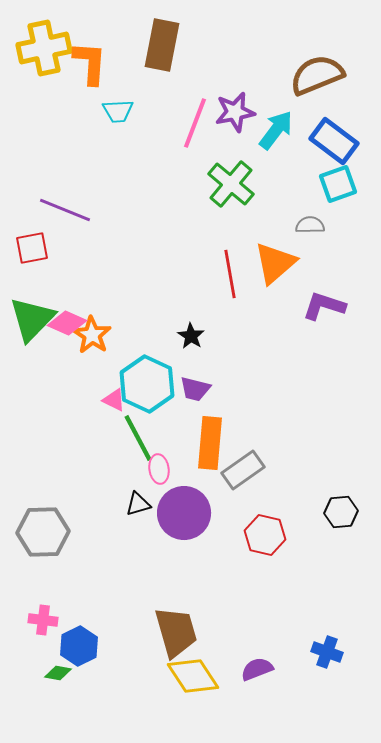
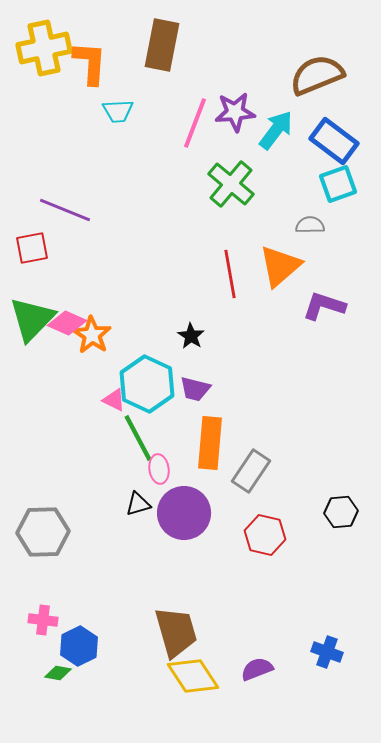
purple star: rotated 6 degrees clockwise
orange triangle: moved 5 px right, 3 px down
gray rectangle: moved 8 px right, 1 px down; rotated 21 degrees counterclockwise
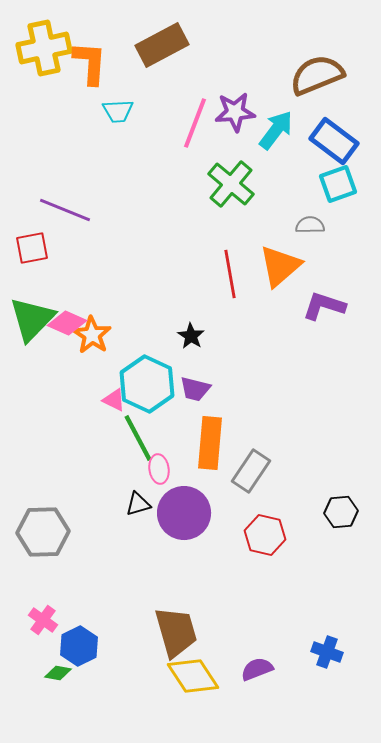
brown rectangle: rotated 51 degrees clockwise
pink cross: rotated 28 degrees clockwise
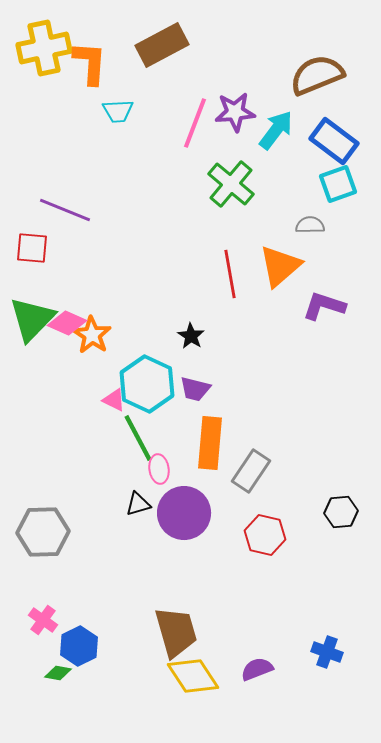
red square: rotated 16 degrees clockwise
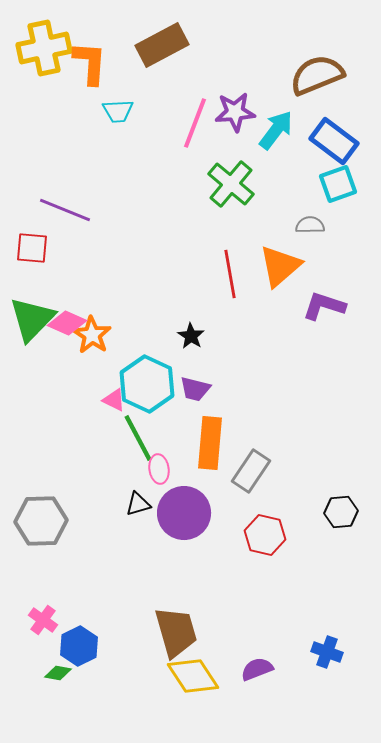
gray hexagon: moved 2 px left, 11 px up
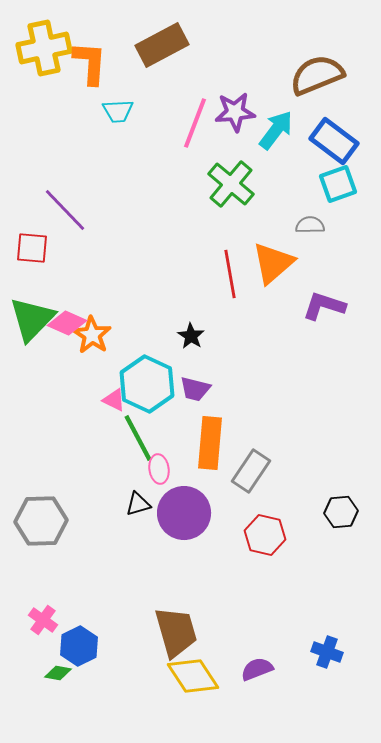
purple line: rotated 24 degrees clockwise
orange triangle: moved 7 px left, 3 px up
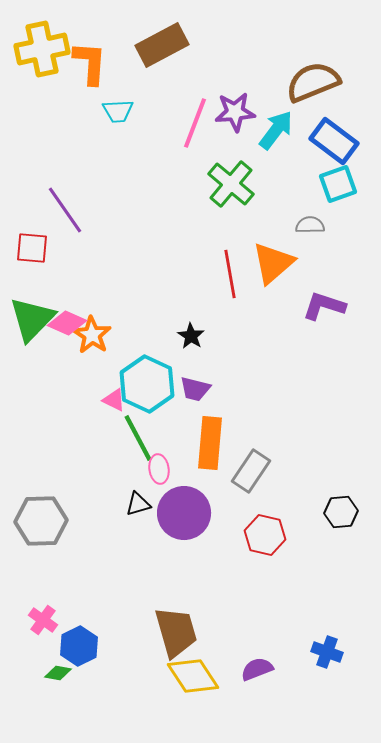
yellow cross: moved 2 px left, 1 px down
brown semicircle: moved 4 px left, 7 px down
purple line: rotated 9 degrees clockwise
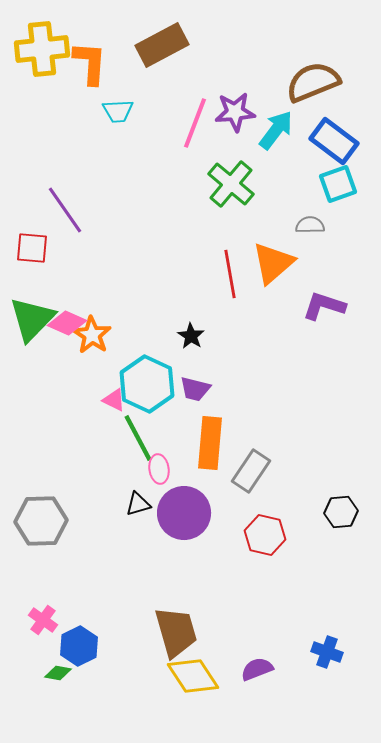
yellow cross: rotated 6 degrees clockwise
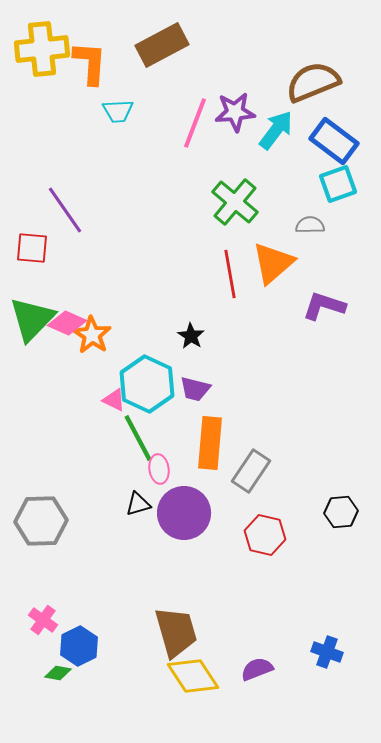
green cross: moved 4 px right, 18 px down
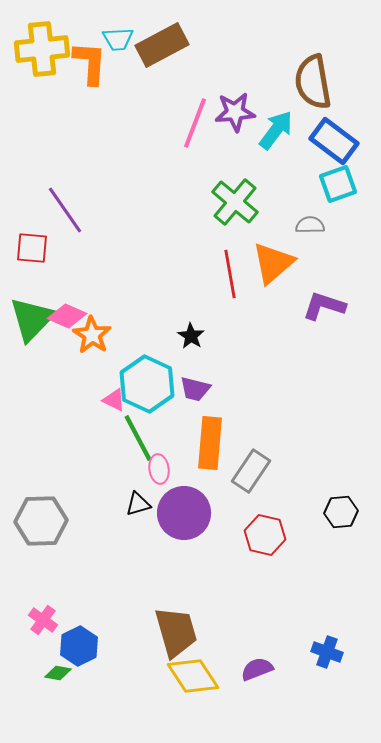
brown semicircle: rotated 78 degrees counterclockwise
cyan trapezoid: moved 72 px up
pink diamond: moved 7 px up
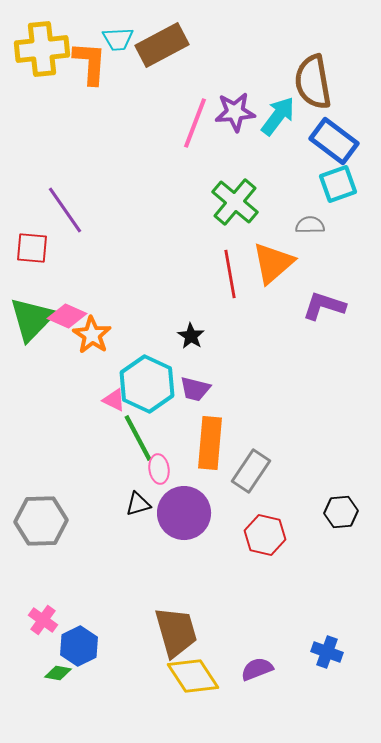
cyan arrow: moved 2 px right, 14 px up
